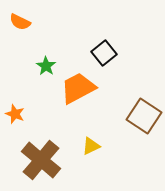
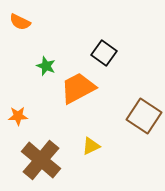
black square: rotated 15 degrees counterclockwise
green star: rotated 12 degrees counterclockwise
orange star: moved 3 px right, 2 px down; rotated 24 degrees counterclockwise
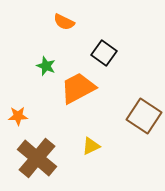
orange semicircle: moved 44 px right
brown cross: moved 4 px left, 2 px up
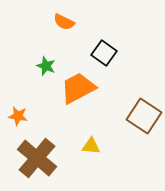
orange star: rotated 12 degrees clockwise
yellow triangle: rotated 30 degrees clockwise
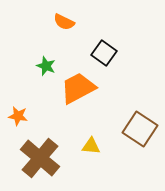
brown square: moved 4 px left, 13 px down
brown cross: moved 3 px right
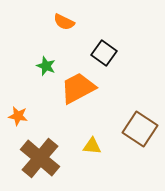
yellow triangle: moved 1 px right
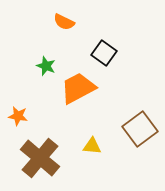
brown square: rotated 20 degrees clockwise
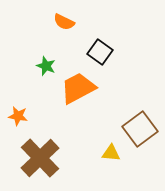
black square: moved 4 px left, 1 px up
yellow triangle: moved 19 px right, 7 px down
brown cross: rotated 6 degrees clockwise
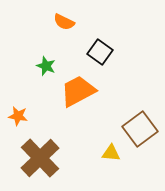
orange trapezoid: moved 3 px down
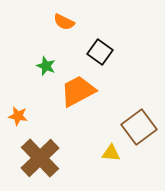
brown square: moved 1 px left, 2 px up
